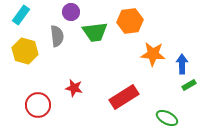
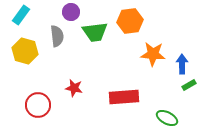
red rectangle: rotated 28 degrees clockwise
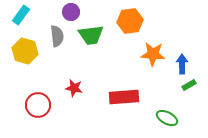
green trapezoid: moved 4 px left, 3 px down
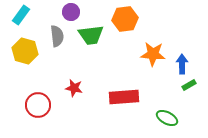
orange hexagon: moved 5 px left, 2 px up
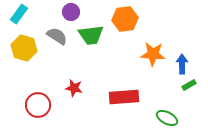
cyan rectangle: moved 2 px left, 1 px up
gray semicircle: rotated 50 degrees counterclockwise
yellow hexagon: moved 1 px left, 3 px up
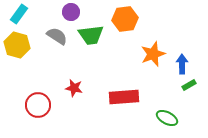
yellow hexagon: moved 7 px left, 3 px up
orange star: rotated 25 degrees counterclockwise
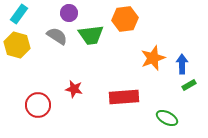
purple circle: moved 2 px left, 1 px down
orange star: moved 4 px down
red star: moved 1 px down
